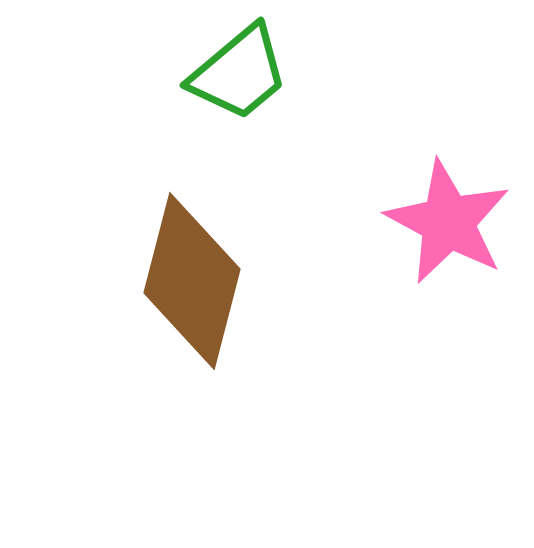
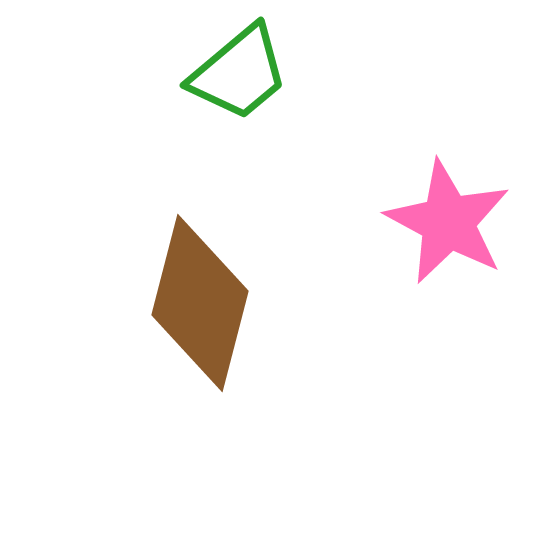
brown diamond: moved 8 px right, 22 px down
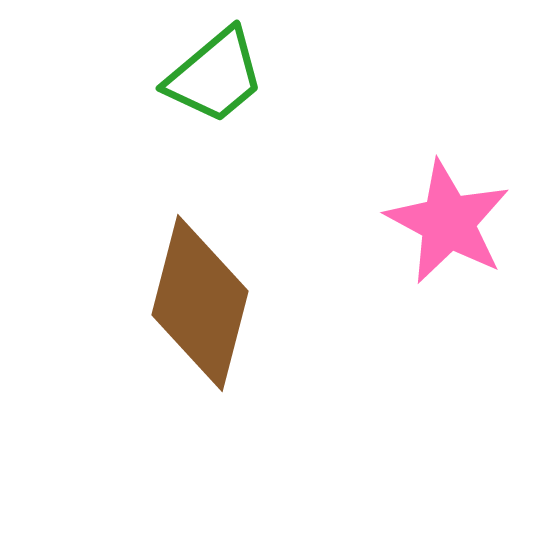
green trapezoid: moved 24 px left, 3 px down
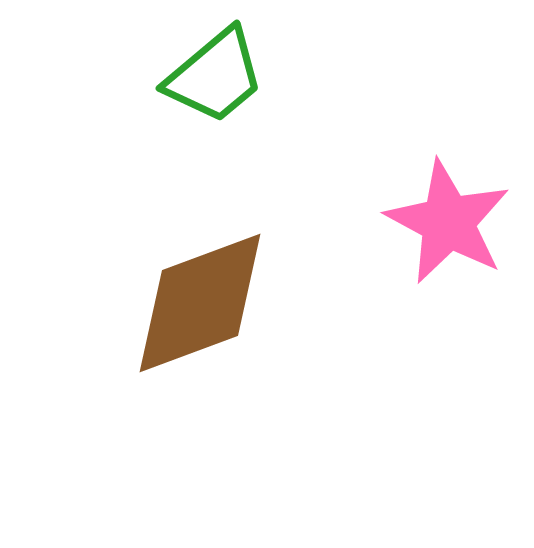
brown diamond: rotated 55 degrees clockwise
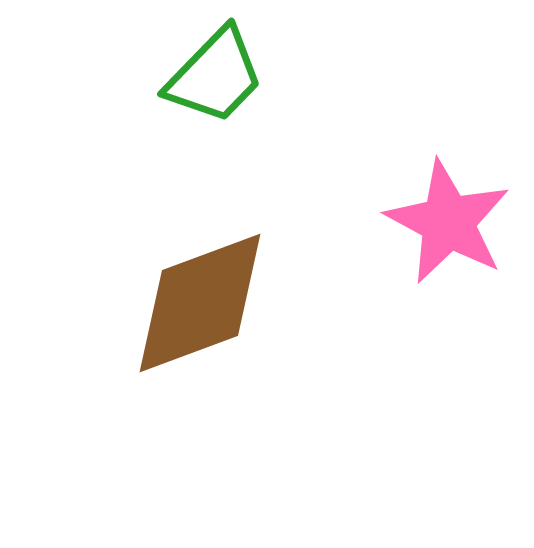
green trapezoid: rotated 6 degrees counterclockwise
